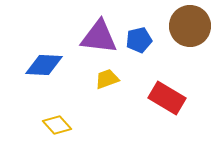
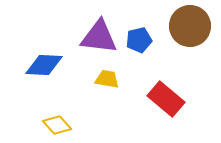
yellow trapezoid: rotated 30 degrees clockwise
red rectangle: moved 1 px left, 1 px down; rotated 9 degrees clockwise
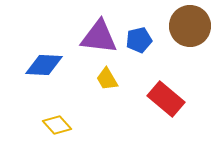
yellow trapezoid: rotated 130 degrees counterclockwise
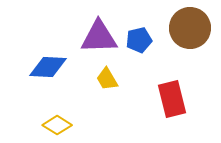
brown circle: moved 2 px down
purple triangle: rotated 9 degrees counterclockwise
blue diamond: moved 4 px right, 2 px down
red rectangle: moved 6 px right; rotated 36 degrees clockwise
yellow diamond: rotated 16 degrees counterclockwise
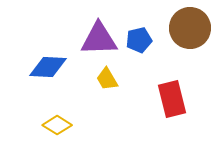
purple triangle: moved 2 px down
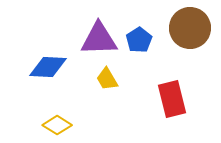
blue pentagon: rotated 20 degrees counterclockwise
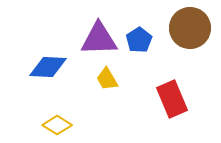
red rectangle: rotated 9 degrees counterclockwise
